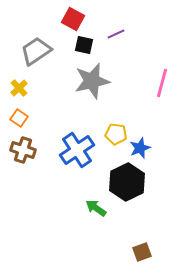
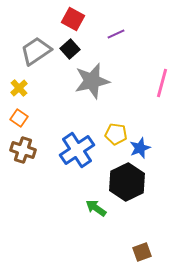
black square: moved 14 px left, 4 px down; rotated 36 degrees clockwise
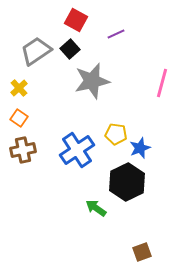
red square: moved 3 px right, 1 px down
brown cross: rotated 30 degrees counterclockwise
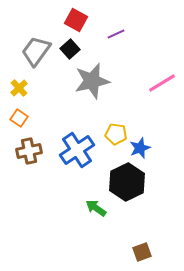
gray trapezoid: rotated 20 degrees counterclockwise
pink line: rotated 44 degrees clockwise
brown cross: moved 6 px right, 1 px down
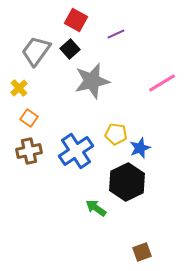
orange square: moved 10 px right
blue cross: moved 1 px left, 1 px down
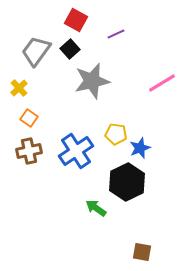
brown square: rotated 30 degrees clockwise
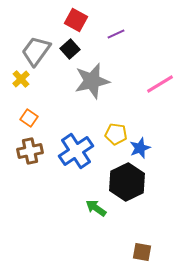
pink line: moved 2 px left, 1 px down
yellow cross: moved 2 px right, 9 px up
brown cross: moved 1 px right
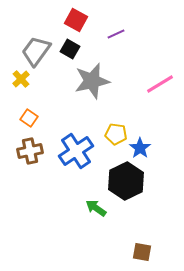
black square: rotated 18 degrees counterclockwise
blue star: rotated 15 degrees counterclockwise
black hexagon: moved 1 px left, 1 px up
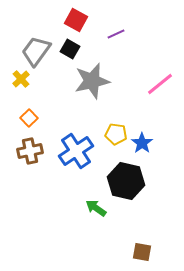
pink line: rotated 8 degrees counterclockwise
orange square: rotated 12 degrees clockwise
blue star: moved 2 px right, 5 px up
black hexagon: rotated 21 degrees counterclockwise
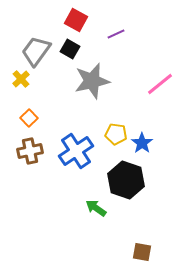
black hexagon: moved 1 px up; rotated 6 degrees clockwise
